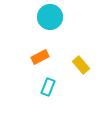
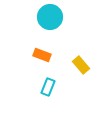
orange rectangle: moved 2 px right, 2 px up; rotated 48 degrees clockwise
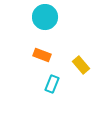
cyan circle: moved 5 px left
cyan rectangle: moved 4 px right, 3 px up
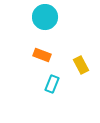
yellow rectangle: rotated 12 degrees clockwise
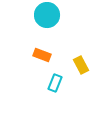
cyan circle: moved 2 px right, 2 px up
cyan rectangle: moved 3 px right, 1 px up
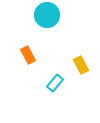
orange rectangle: moved 14 px left; rotated 42 degrees clockwise
cyan rectangle: rotated 18 degrees clockwise
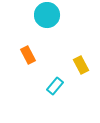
cyan rectangle: moved 3 px down
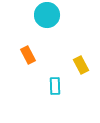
cyan rectangle: rotated 42 degrees counterclockwise
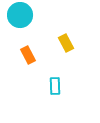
cyan circle: moved 27 px left
yellow rectangle: moved 15 px left, 22 px up
